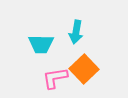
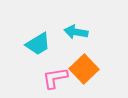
cyan arrow: rotated 90 degrees clockwise
cyan trapezoid: moved 3 px left; rotated 32 degrees counterclockwise
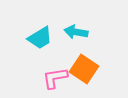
cyan trapezoid: moved 2 px right, 6 px up
orange square: rotated 12 degrees counterclockwise
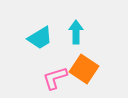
cyan arrow: rotated 80 degrees clockwise
pink L-shape: rotated 8 degrees counterclockwise
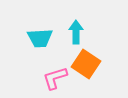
cyan trapezoid: rotated 28 degrees clockwise
orange square: moved 2 px right, 5 px up
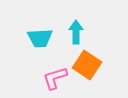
orange square: moved 1 px right, 1 px down
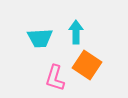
pink L-shape: rotated 56 degrees counterclockwise
